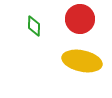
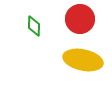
yellow ellipse: moved 1 px right, 1 px up
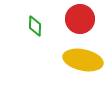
green diamond: moved 1 px right
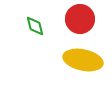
green diamond: rotated 15 degrees counterclockwise
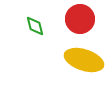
yellow ellipse: moved 1 px right; rotated 6 degrees clockwise
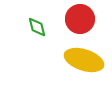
green diamond: moved 2 px right, 1 px down
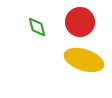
red circle: moved 3 px down
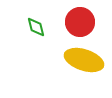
green diamond: moved 1 px left
